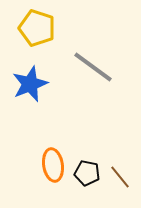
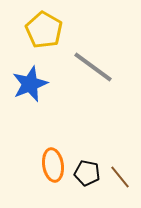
yellow pentagon: moved 7 px right, 2 px down; rotated 12 degrees clockwise
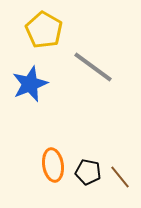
black pentagon: moved 1 px right, 1 px up
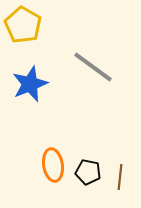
yellow pentagon: moved 21 px left, 5 px up
brown line: rotated 45 degrees clockwise
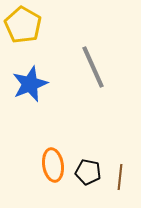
gray line: rotated 30 degrees clockwise
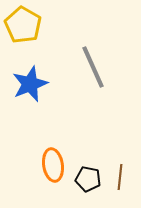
black pentagon: moved 7 px down
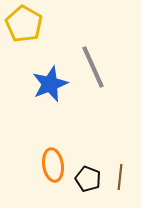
yellow pentagon: moved 1 px right, 1 px up
blue star: moved 20 px right
black pentagon: rotated 10 degrees clockwise
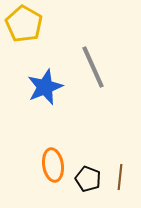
blue star: moved 5 px left, 3 px down
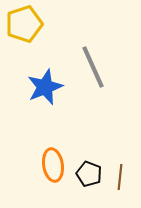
yellow pentagon: rotated 24 degrees clockwise
black pentagon: moved 1 px right, 5 px up
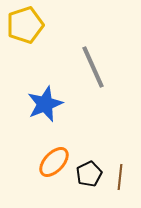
yellow pentagon: moved 1 px right, 1 px down
blue star: moved 17 px down
orange ellipse: moved 1 px right, 3 px up; rotated 52 degrees clockwise
black pentagon: rotated 25 degrees clockwise
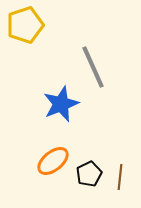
blue star: moved 16 px right
orange ellipse: moved 1 px left, 1 px up; rotated 8 degrees clockwise
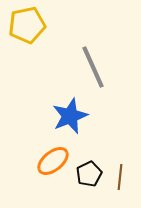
yellow pentagon: moved 2 px right; rotated 6 degrees clockwise
blue star: moved 9 px right, 12 px down
